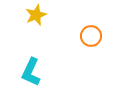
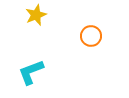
cyan L-shape: rotated 44 degrees clockwise
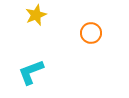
orange circle: moved 3 px up
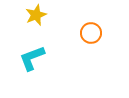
cyan L-shape: moved 1 px right, 14 px up
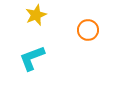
orange circle: moved 3 px left, 3 px up
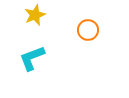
yellow star: moved 1 px left
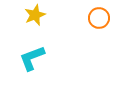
orange circle: moved 11 px right, 12 px up
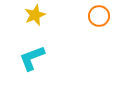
orange circle: moved 2 px up
